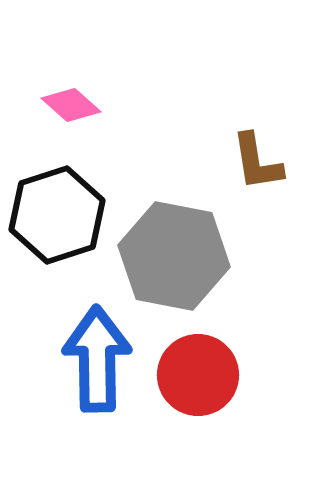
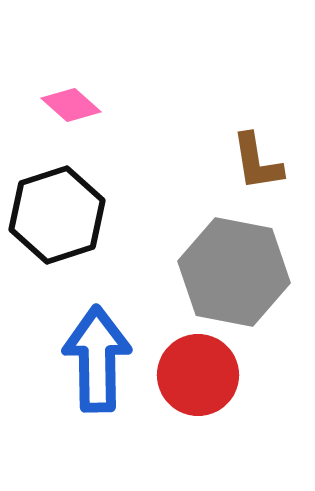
gray hexagon: moved 60 px right, 16 px down
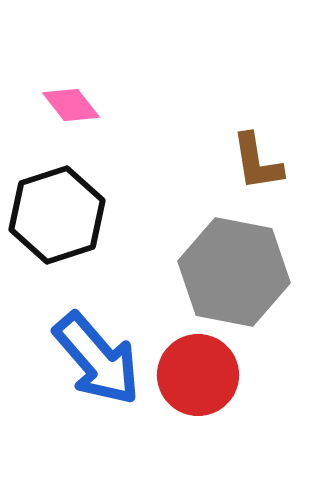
pink diamond: rotated 10 degrees clockwise
blue arrow: rotated 140 degrees clockwise
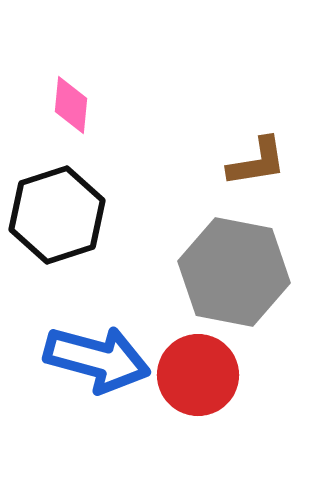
pink diamond: rotated 44 degrees clockwise
brown L-shape: rotated 90 degrees counterclockwise
blue arrow: rotated 34 degrees counterclockwise
